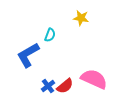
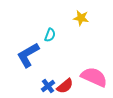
pink semicircle: moved 2 px up
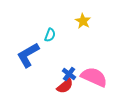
yellow star: moved 2 px right, 3 px down; rotated 21 degrees clockwise
blue cross: moved 21 px right, 12 px up; rotated 16 degrees counterclockwise
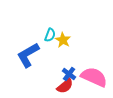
yellow star: moved 20 px left, 19 px down
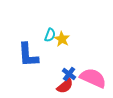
yellow star: moved 1 px left, 1 px up
blue L-shape: rotated 64 degrees counterclockwise
pink semicircle: moved 1 px left, 1 px down
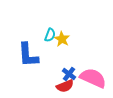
red semicircle: rotated 18 degrees clockwise
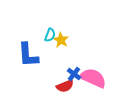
yellow star: moved 1 px left, 1 px down
blue cross: moved 5 px right
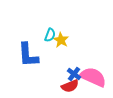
pink semicircle: moved 1 px up
red semicircle: moved 5 px right
